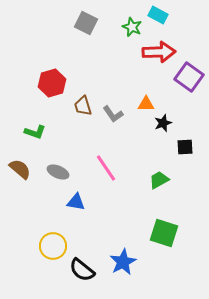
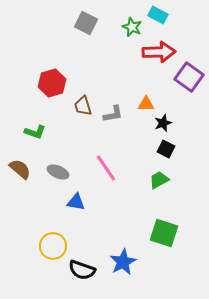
gray L-shape: rotated 65 degrees counterclockwise
black square: moved 19 px left, 2 px down; rotated 30 degrees clockwise
black semicircle: rotated 20 degrees counterclockwise
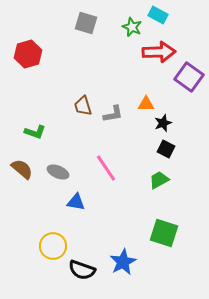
gray square: rotated 10 degrees counterclockwise
red hexagon: moved 24 px left, 29 px up
brown semicircle: moved 2 px right
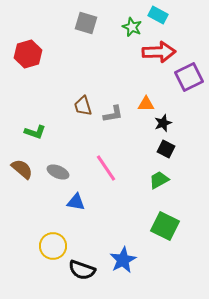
purple square: rotated 28 degrees clockwise
green square: moved 1 px right, 7 px up; rotated 8 degrees clockwise
blue star: moved 2 px up
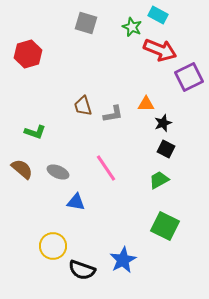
red arrow: moved 1 px right, 2 px up; rotated 24 degrees clockwise
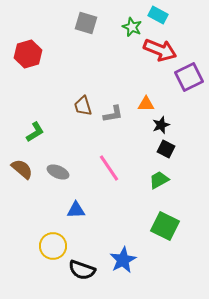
black star: moved 2 px left, 2 px down
green L-shape: rotated 50 degrees counterclockwise
pink line: moved 3 px right
blue triangle: moved 8 px down; rotated 12 degrees counterclockwise
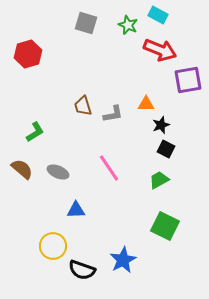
green star: moved 4 px left, 2 px up
purple square: moved 1 px left, 3 px down; rotated 16 degrees clockwise
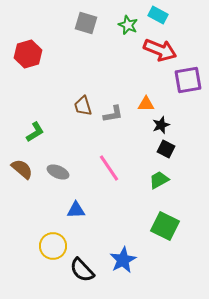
black semicircle: rotated 28 degrees clockwise
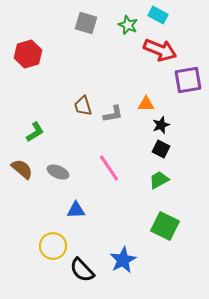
black square: moved 5 px left
